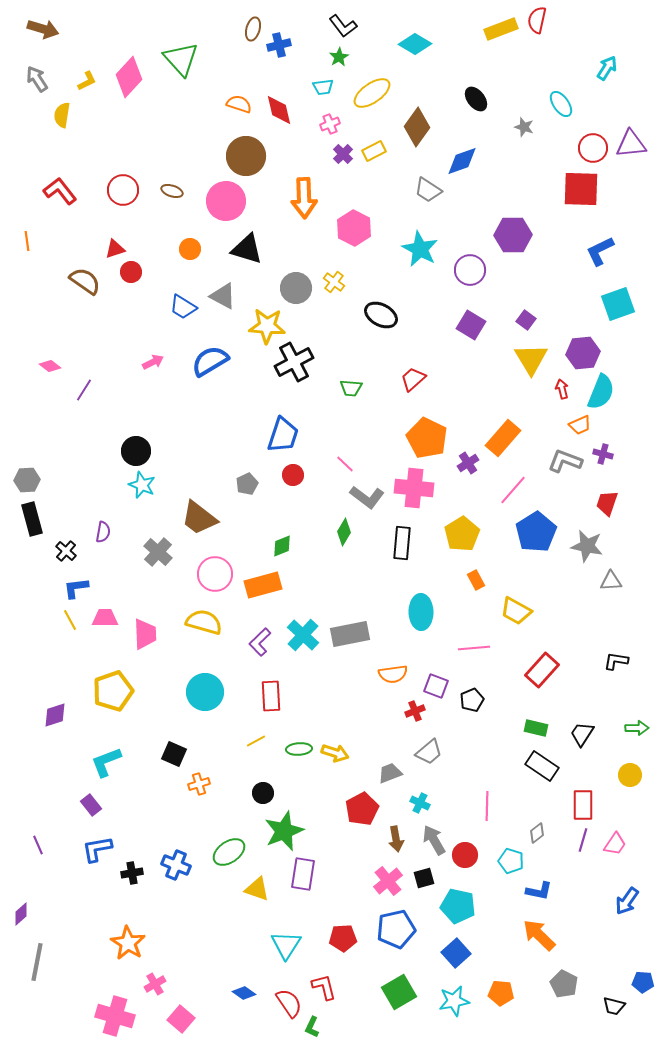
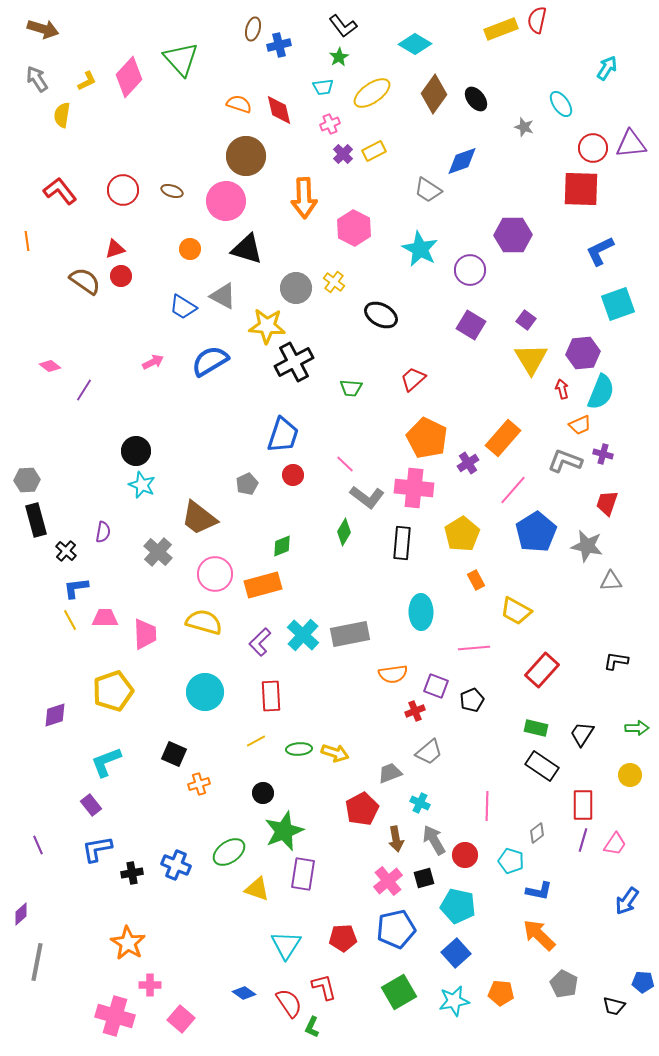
brown diamond at (417, 127): moved 17 px right, 33 px up
red circle at (131, 272): moved 10 px left, 4 px down
black rectangle at (32, 519): moved 4 px right, 1 px down
pink cross at (155, 984): moved 5 px left, 1 px down; rotated 30 degrees clockwise
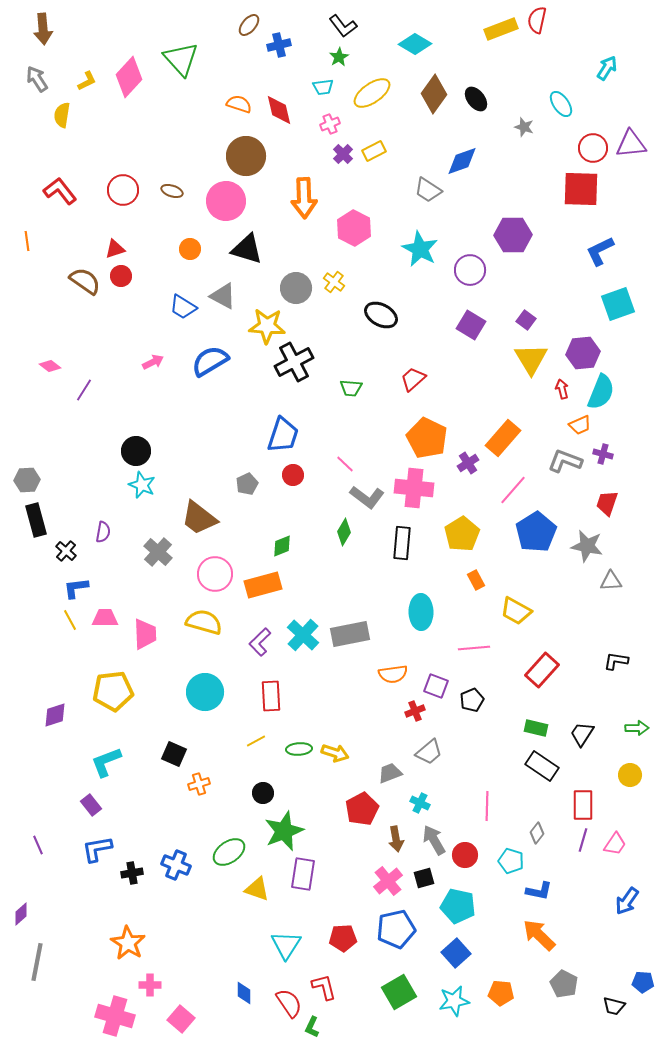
brown arrow at (43, 29): rotated 68 degrees clockwise
brown ellipse at (253, 29): moved 4 px left, 4 px up; rotated 25 degrees clockwise
yellow pentagon at (113, 691): rotated 12 degrees clockwise
gray diamond at (537, 833): rotated 15 degrees counterclockwise
blue diamond at (244, 993): rotated 55 degrees clockwise
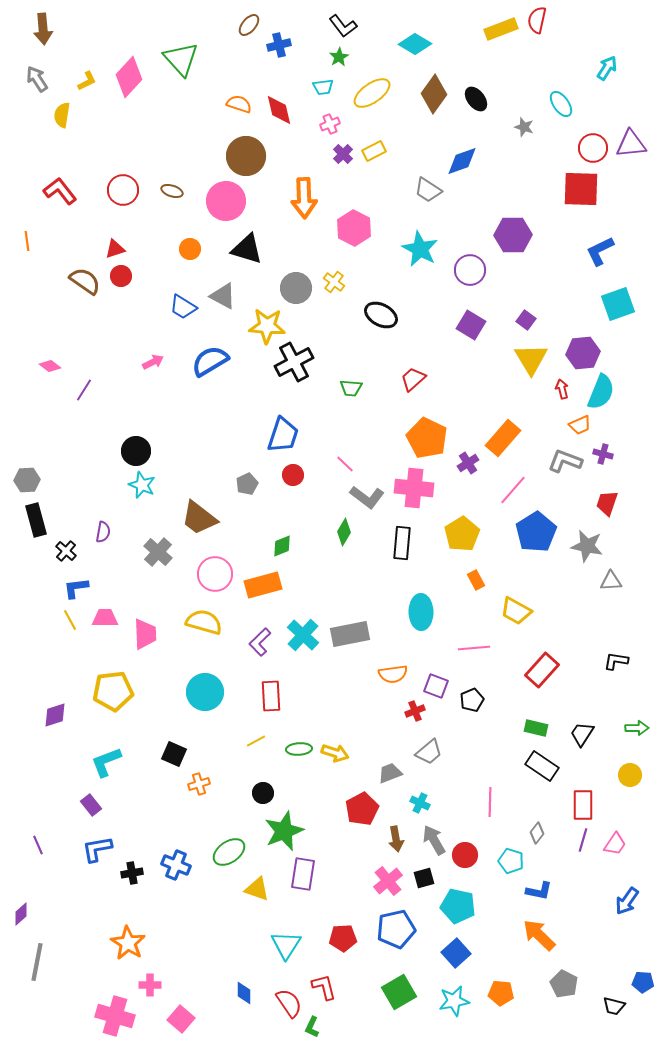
pink line at (487, 806): moved 3 px right, 4 px up
